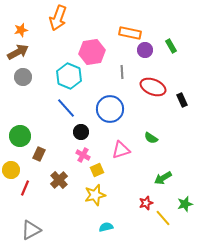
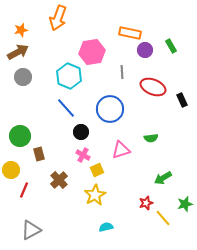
green semicircle: rotated 40 degrees counterclockwise
brown rectangle: rotated 40 degrees counterclockwise
red line: moved 1 px left, 2 px down
yellow star: rotated 15 degrees counterclockwise
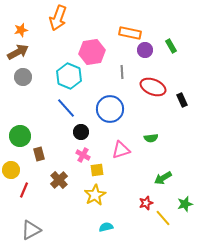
yellow square: rotated 16 degrees clockwise
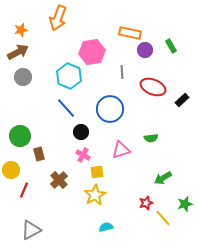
black rectangle: rotated 72 degrees clockwise
yellow square: moved 2 px down
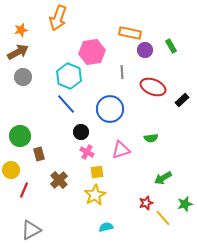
blue line: moved 4 px up
pink cross: moved 4 px right, 3 px up
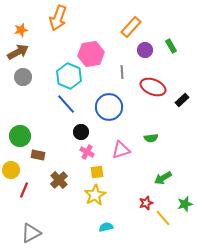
orange rectangle: moved 1 px right, 6 px up; rotated 60 degrees counterclockwise
pink hexagon: moved 1 px left, 2 px down
blue circle: moved 1 px left, 2 px up
brown rectangle: moved 1 px left, 1 px down; rotated 64 degrees counterclockwise
gray triangle: moved 3 px down
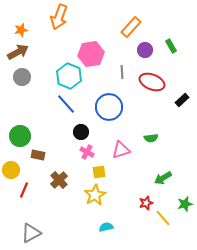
orange arrow: moved 1 px right, 1 px up
gray circle: moved 1 px left
red ellipse: moved 1 px left, 5 px up
yellow square: moved 2 px right
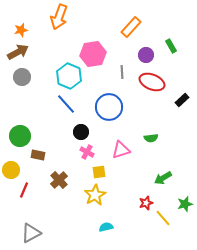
purple circle: moved 1 px right, 5 px down
pink hexagon: moved 2 px right
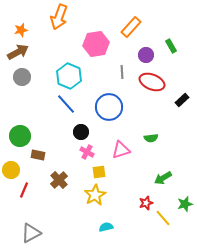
pink hexagon: moved 3 px right, 10 px up
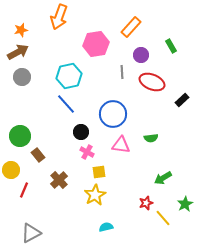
purple circle: moved 5 px left
cyan hexagon: rotated 25 degrees clockwise
blue circle: moved 4 px right, 7 px down
pink triangle: moved 5 px up; rotated 24 degrees clockwise
brown rectangle: rotated 40 degrees clockwise
green star: rotated 14 degrees counterclockwise
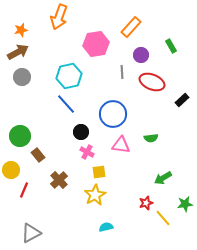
green star: rotated 21 degrees clockwise
